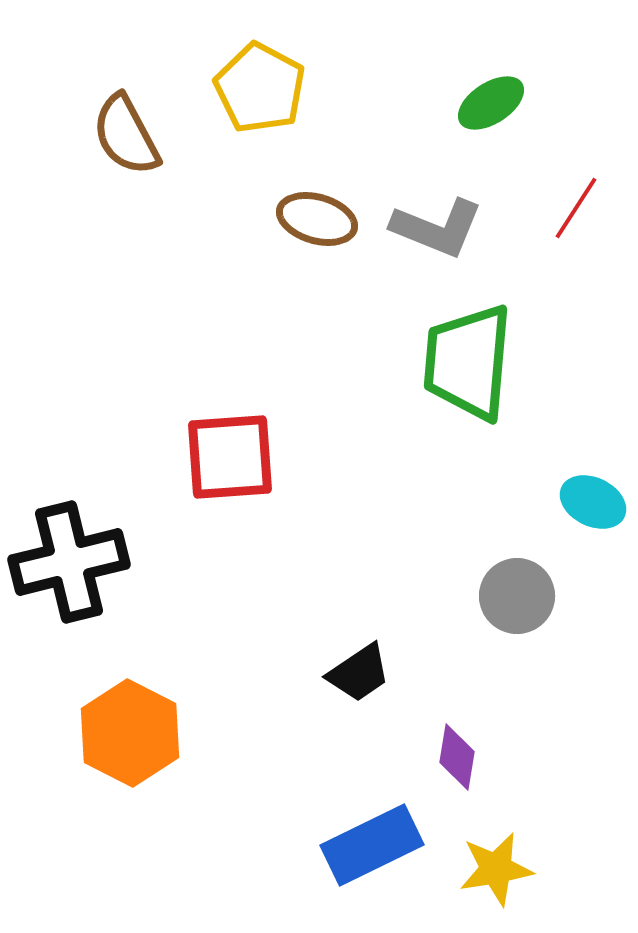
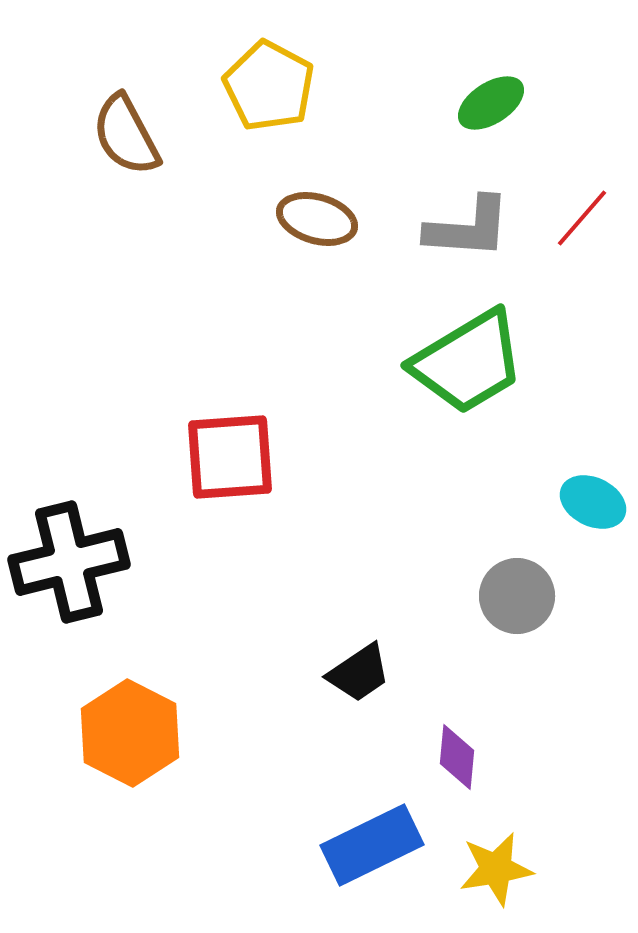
yellow pentagon: moved 9 px right, 2 px up
red line: moved 6 px right, 10 px down; rotated 8 degrees clockwise
gray L-shape: moved 31 px right; rotated 18 degrees counterclockwise
green trapezoid: rotated 126 degrees counterclockwise
purple diamond: rotated 4 degrees counterclockwise
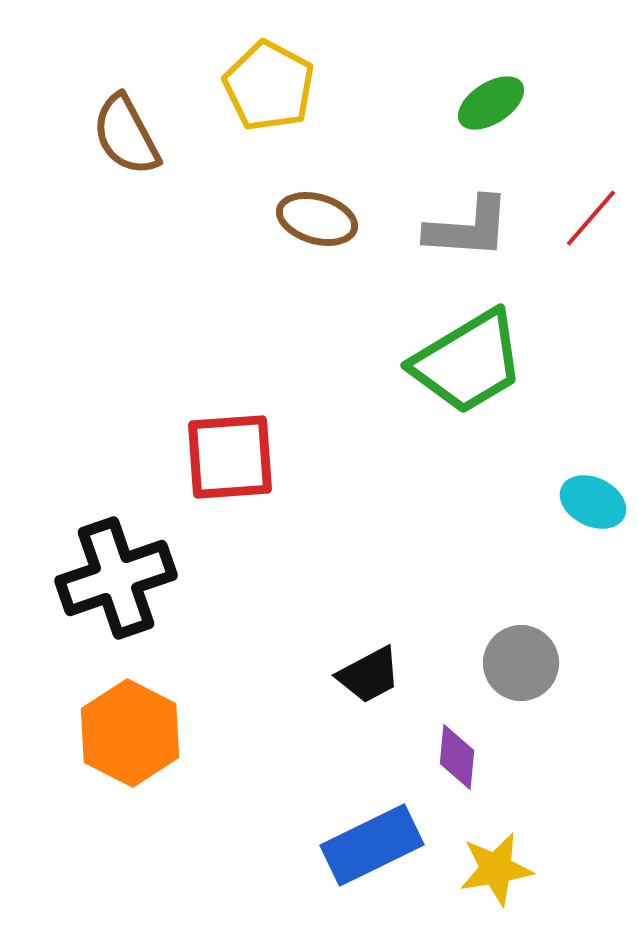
red line: moved 9 px right
black cross: moved 47 px right, 16 px down; rotated 5 degrees counterclockwise
gray circle: moved 4 px right, 67 px down
black trapezoid: moved 10 px right, 2 px down; rotated 6 degrees clockwise
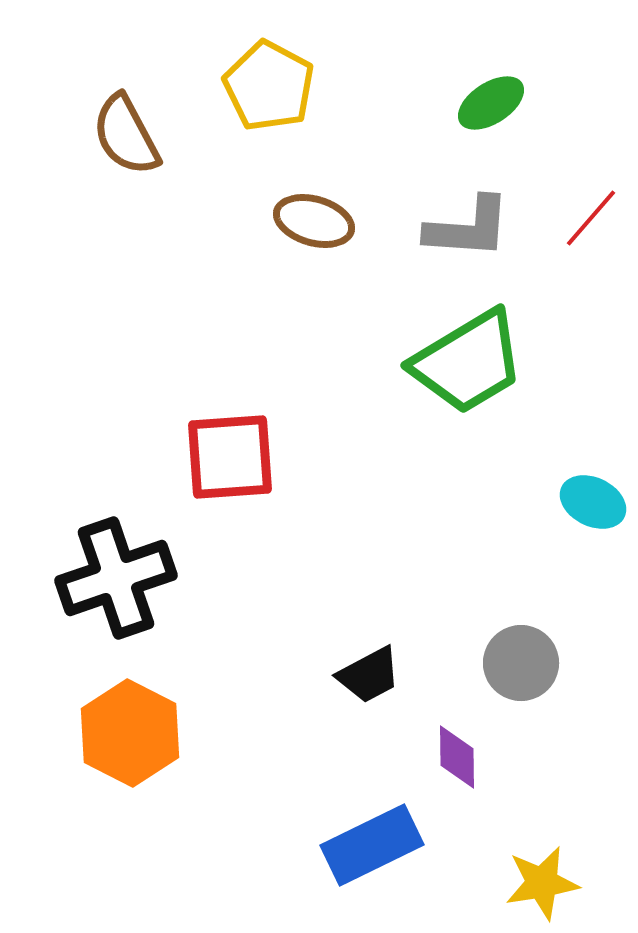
brown ellipse: moved 3 px left, 2 px down
purple diamond: rotated 6 degrees counterclockwise
yellow star: moved 46 px right, 14 px down
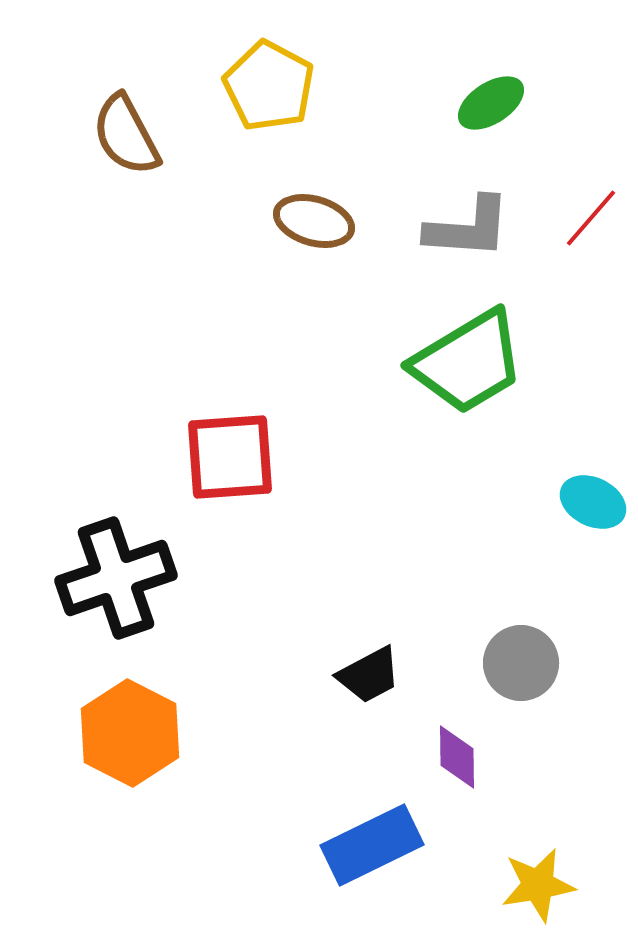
yellow star: moved 4 px left, 2 px down
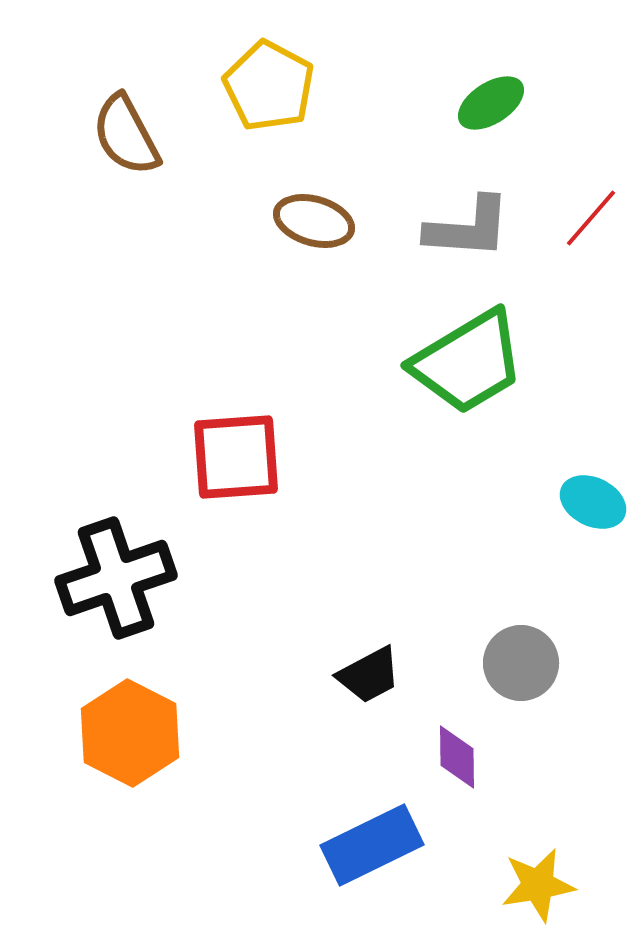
red square: moved 6 px right
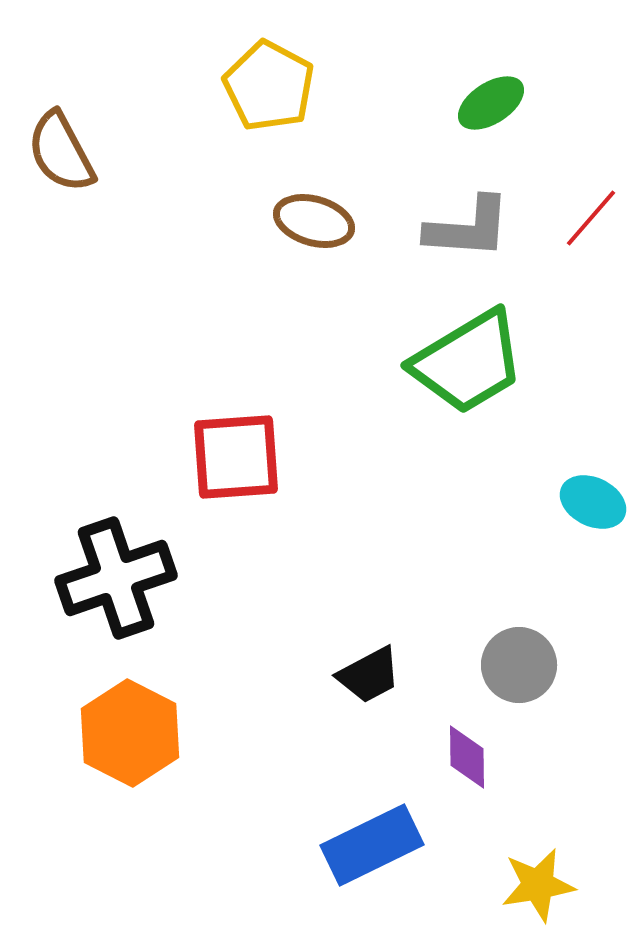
brown semicircle: moved 65 px left, 17 px down
gray circle: moved 2 px left, 2 px down
purple diamond: moved 10 px right
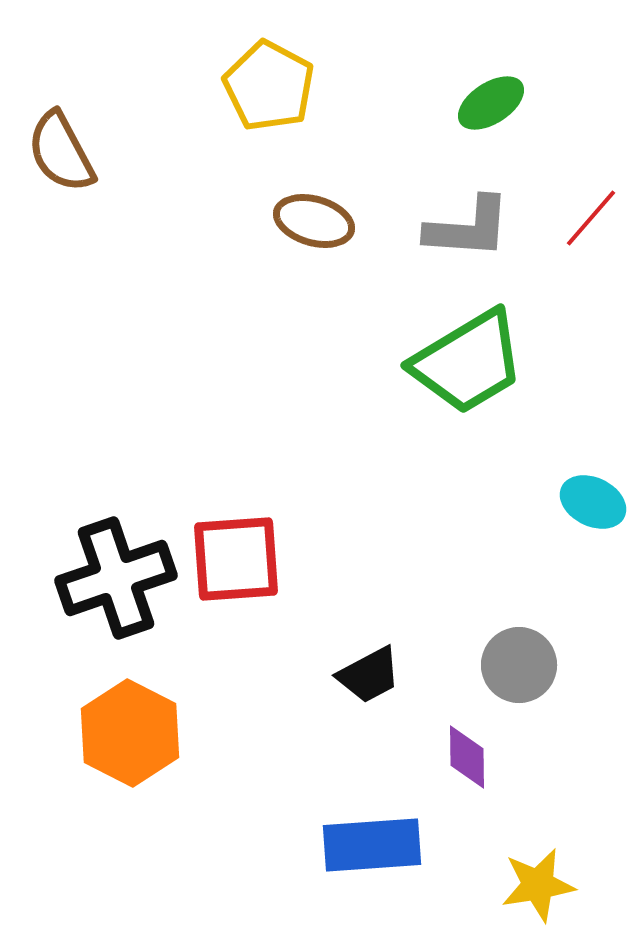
red square: moved 102 px down
blue rectangle: rotated 22 degrees clockwise
